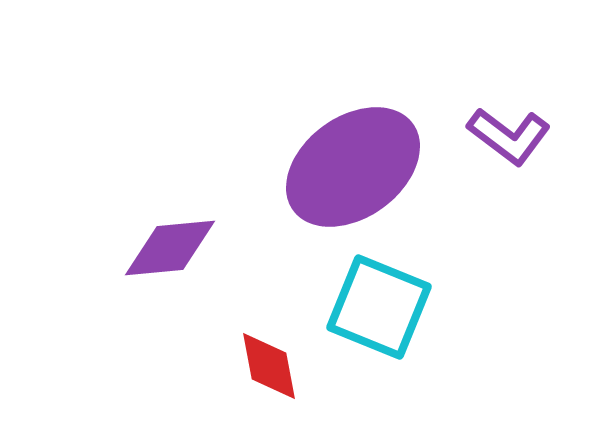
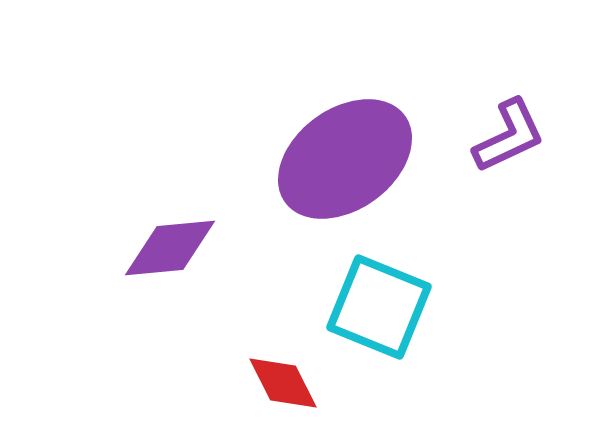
purple L-shape: rotated 62 degrees counterclockwise
purple ellipse: moved 8 px left, 8 px up
red diamond: moved 14 px right, 17 px down; rotated 16 degrees counterclockwise
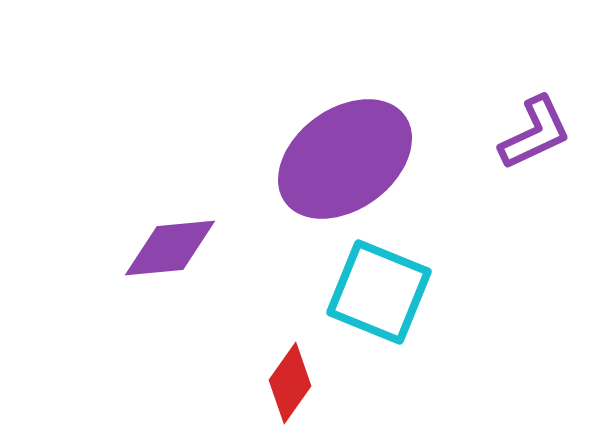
purple L-shape: moved 26 px right, 3 px up
cyan square: moved 15 px up
red diamond: moved 7 px right; rotated 62 degrees clockwise
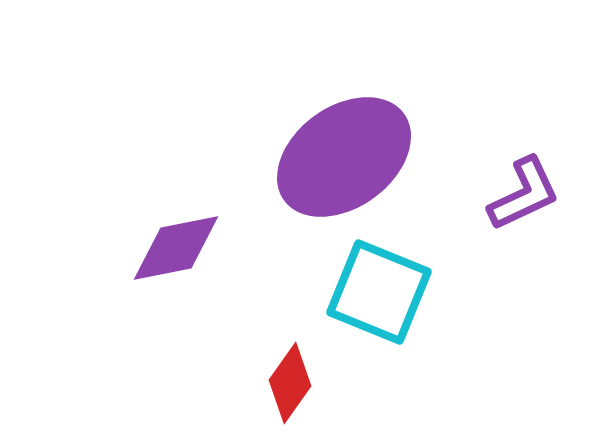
purple L-shape: moved 11 px left, 61 px down
purple ellipse: moved 1 px left, 2 px up
purple diamond: moved 6 px right; rotated 6 degrees counterclockwise
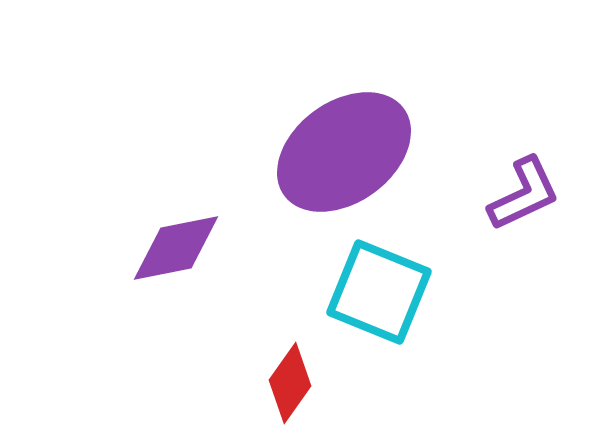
purple ellipse: moved 5 px up
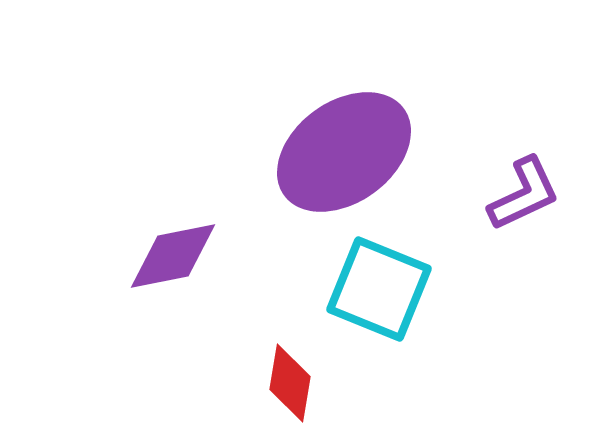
purple diamond: moved 3 px left, 8 px down
cyan square: moved 3 px up
red diamond: rotated 26 degrees counterclockwise
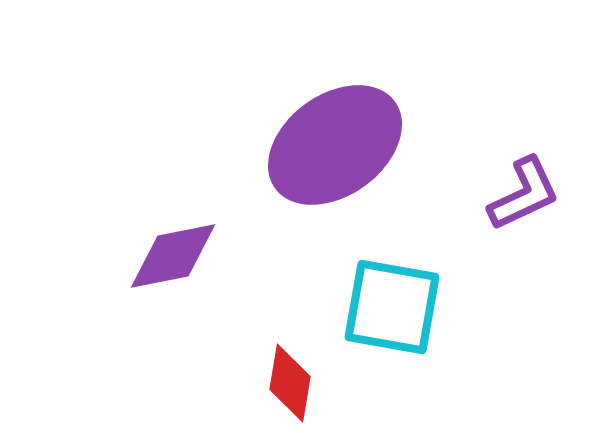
purple ellipse: moved 9 px left, 7 px up
cyan square: moved 13 px right, 18 px down; rotated 12 degrees counterclockwise
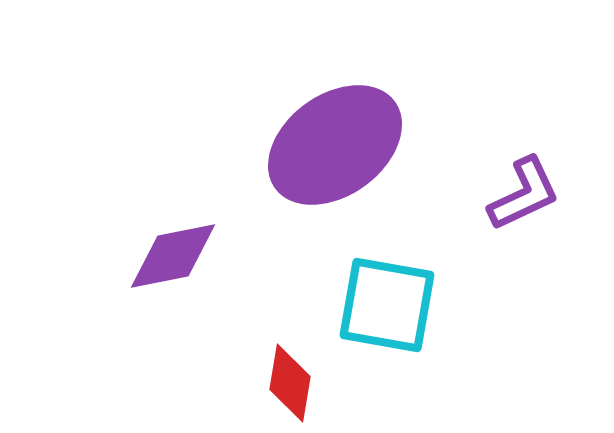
cyan square: moved 5 px left, 2 px up
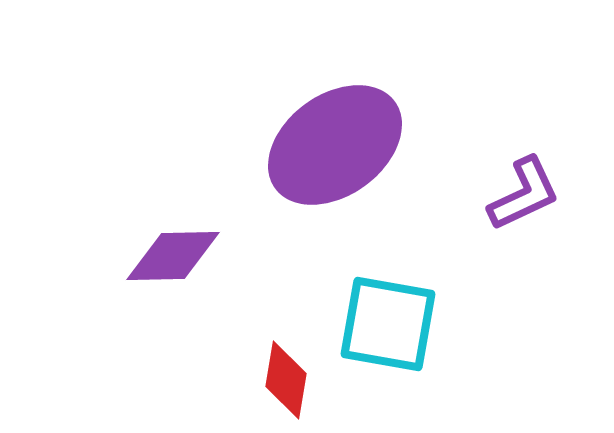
purple diamond: rotated 10 degrees clockwise
cyan square: moved 1 px right, 19 px down
red diamond: moved 4 px left, 3 px up
